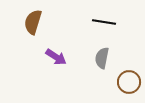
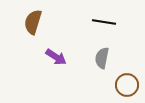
brown circle: moved 2 px left, 3 px down
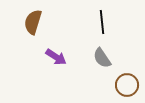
black line: moved 2 px left; rotated 75 degrees clockwise
gray semicircle: rotated 45 degrees counterclockwise
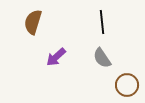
purple arrow: rotated 105 degrees clockwise
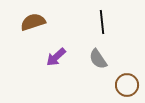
brown semicircle: rotated 55 degrees clockwise
gray semicircle: moved 4 px left, 1 px down
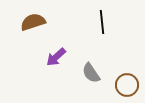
gray semicircle: moved 7 px left, 14 px down
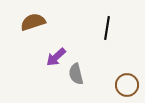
black line: moved 5 px right, 6 px down; rotated 15 degrees clockwise
gray semicircle: moved 15 px left, 1 px down; rotated 20 degrees clockwise
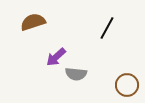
black line: rotated 20 degrees clockwise
gray semicircle: rotated 70 degrees counterclockwise
